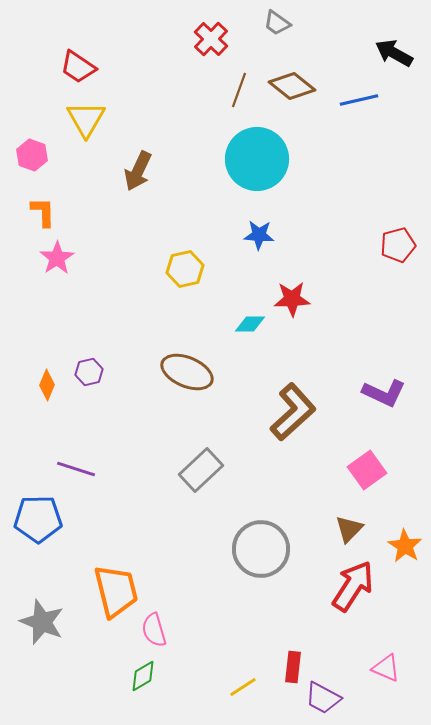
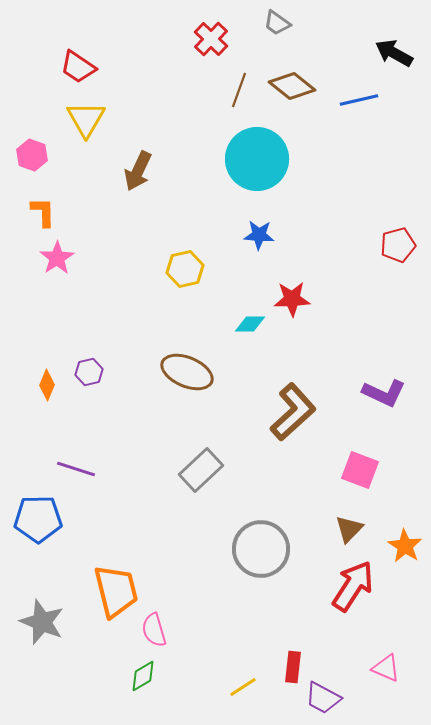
pink square: moved 7 px left; rotated 33 degrees counterclockwise
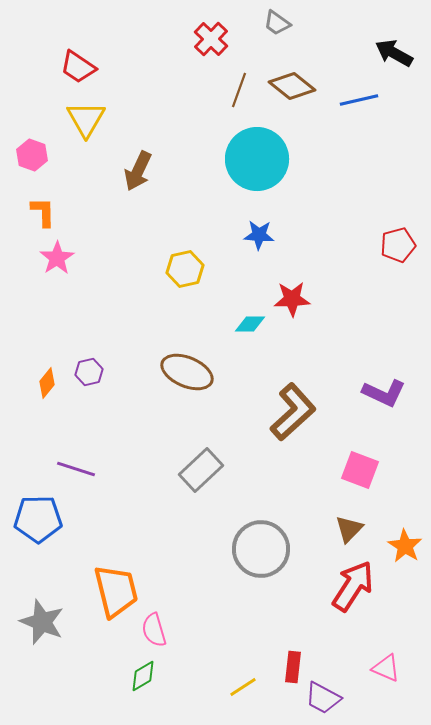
orange diamond: moved 2 px up; rotated 16 degrees clockwise
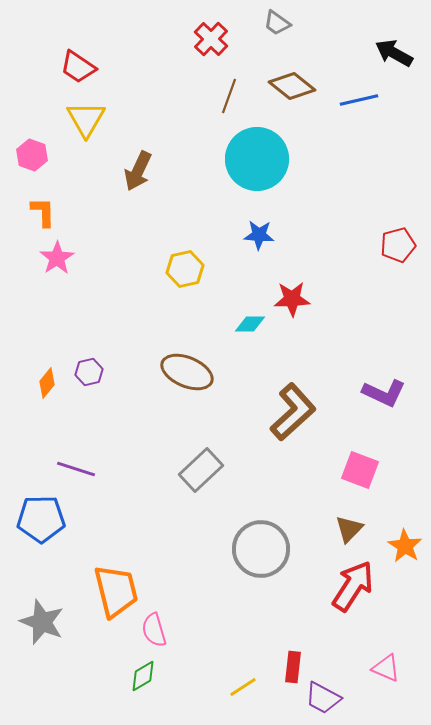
brown line: moved 10 px left, 6 px down
blue pentagon: moved 3 px right
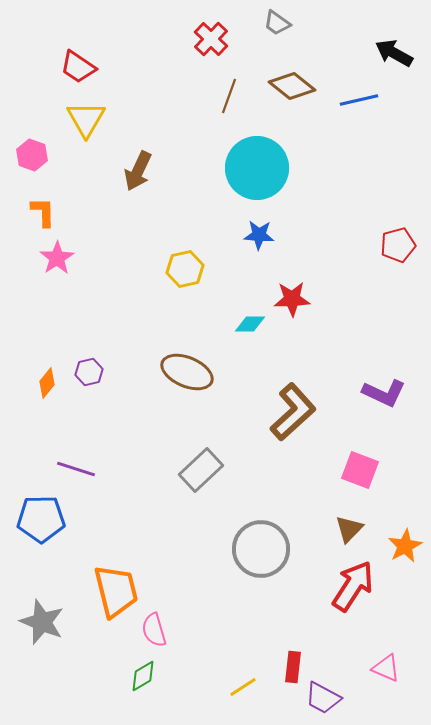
cyan circle: moved 9 px down
orange star: rotated 12 degrees clockwise
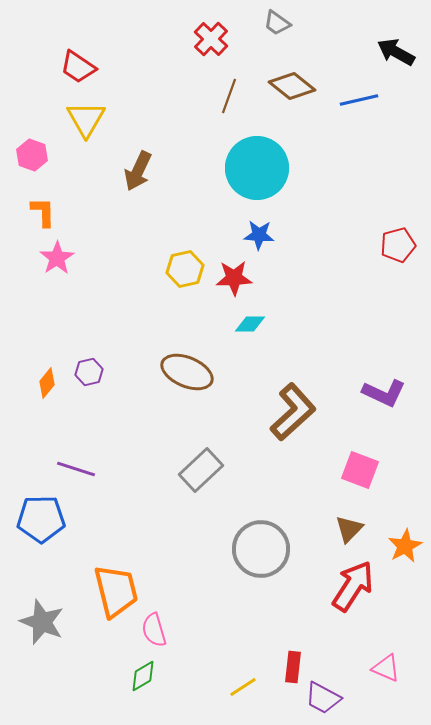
black arrow: moved 2 px right, 1 px up
red star: moved 58 px left, 21 px up
